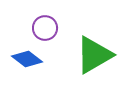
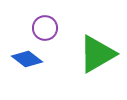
green triangle: moved 3 px right, 1 px up
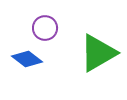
green triangle: moved 1 px right, 1 px up
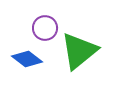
green triangle: moved 19 px left, 2 px up; rotated 9 degrees counterclockwise
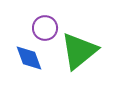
blue diamond: moved 2 px right, 1 px up; rotated 32 degrees clockwise
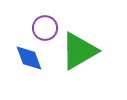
green triangle: rotated 9 degrees clockwise
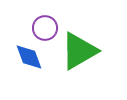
blue diamond: moved 1 px up
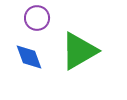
purple circle: moved 8 px left, 10 px up
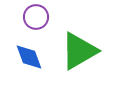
purple circle: moved 1 px left, 1 px up
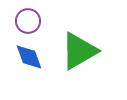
purple circle: moved 8 px left, 4 px down
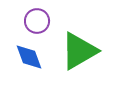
purple circle: moved 9 px right
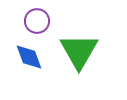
green triangle: rotated 30 degrees counterclockwise
